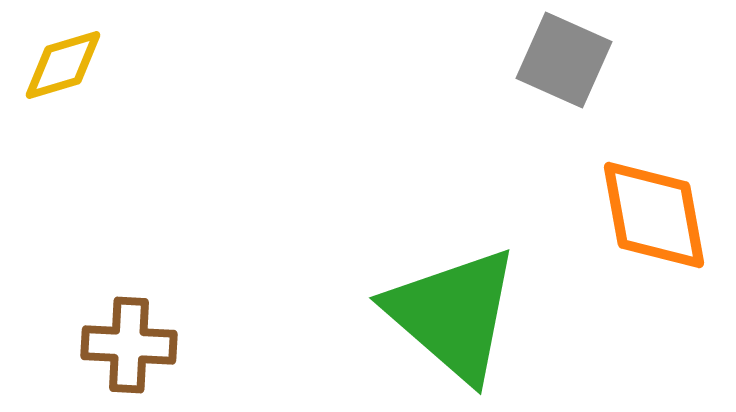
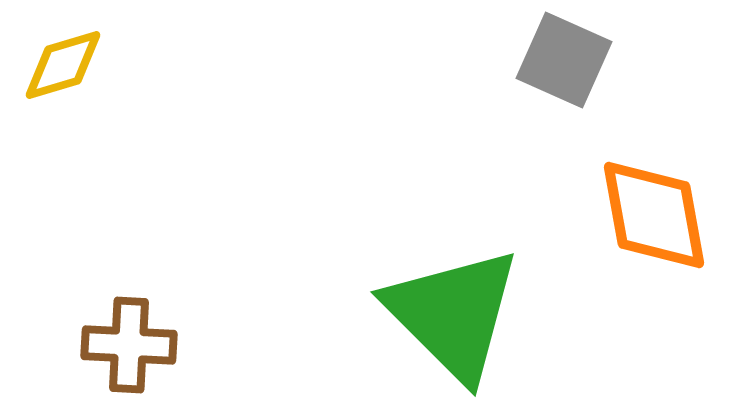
green triangle: rotated 4 degrees clockwise
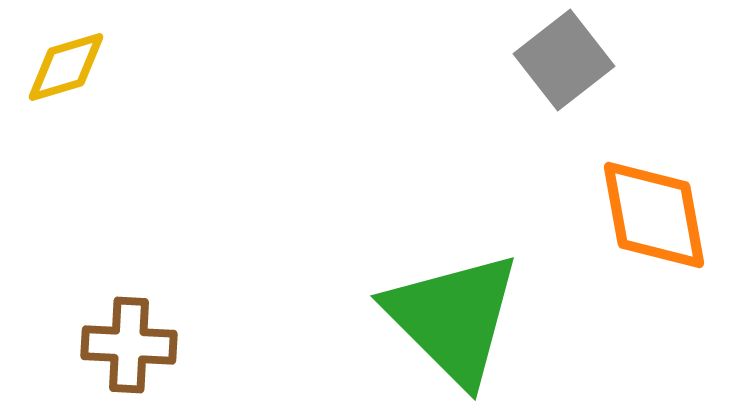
gray square: rotated 28 degrees clockwise
yellow diamond: moved 3 px right, 2 px down
green triangle: moved 4 px down
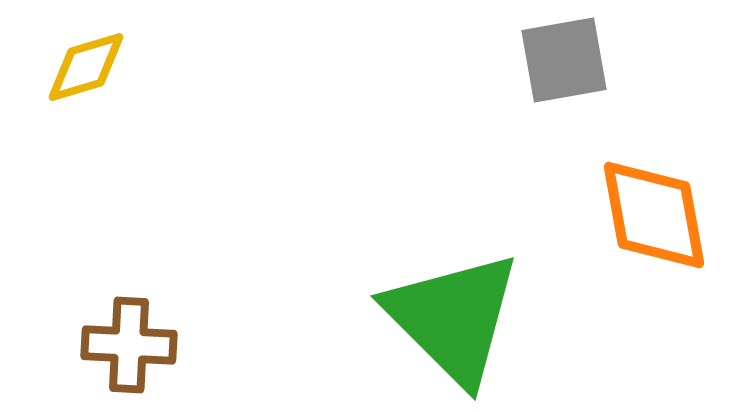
gray square: rotated 28 degrees clockwise
yellow diamond: moved 20 px right
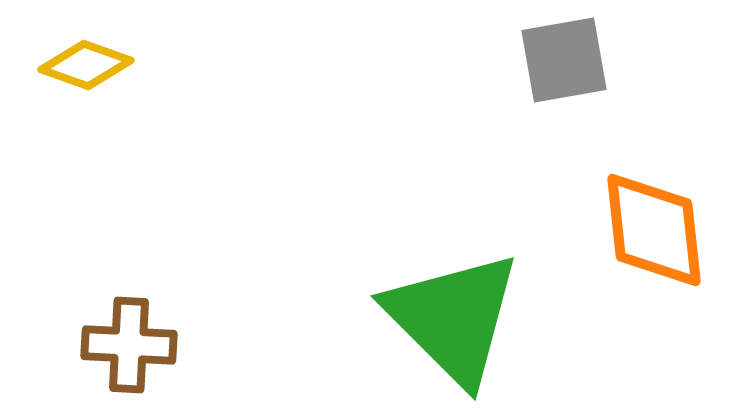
yellow diamond: moved 2 px up; rotated 36 degrees clockwise
orange diamond: moved 15 px down; rotated 4 degrees clockwise
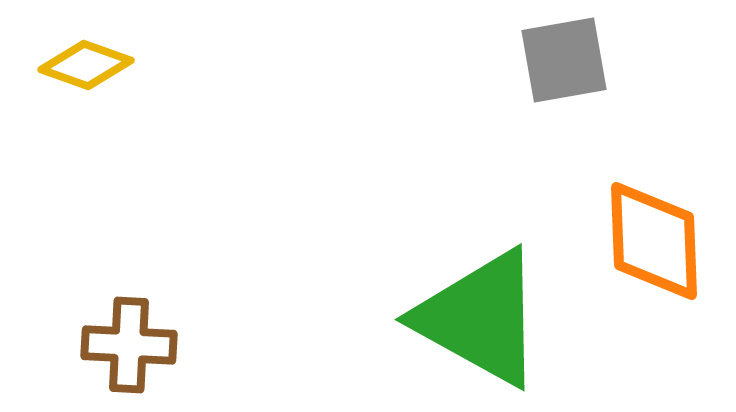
orange diamond: moved 11 px down; rotated 4 degrees clockwise
green triangle: moved 27 px right; rotated 16 degrees counterclockwise
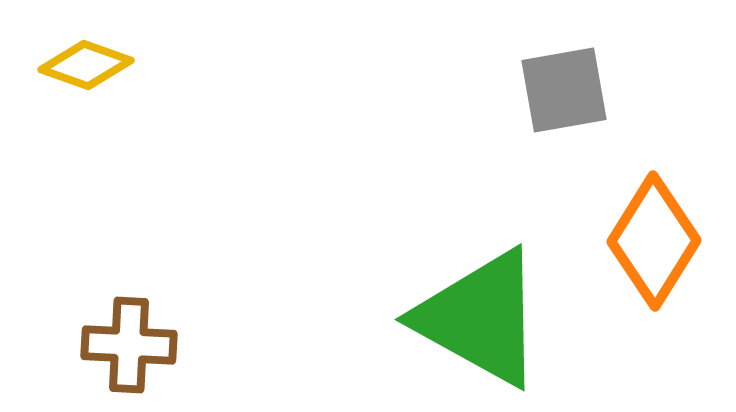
gray square: moved 30 px down
orange diamond: rotated 34 degrees clockwise
